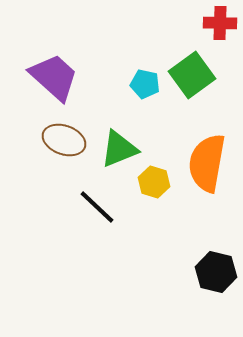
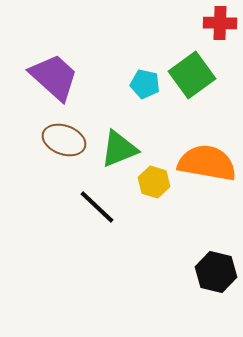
orange semicircle: rotated 90 degrees clockwise
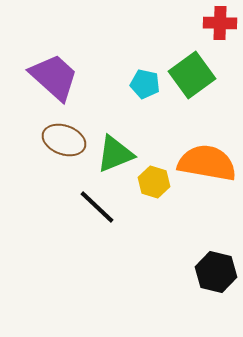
green triangle: moved 4 px left, 5 px down
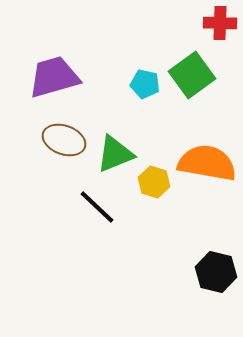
purple trapezoid: rotated 58 degrees counterclockwise
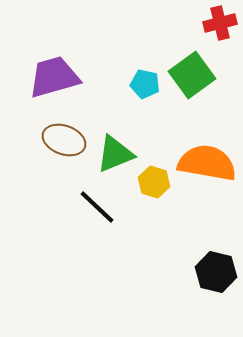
red cross: rotated 16 degrees counterclockwise
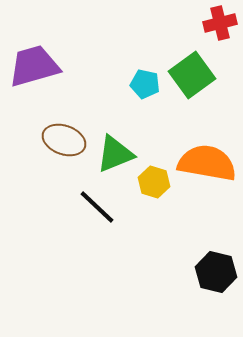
purple trapezoid: moved 20 px left, 11 px up
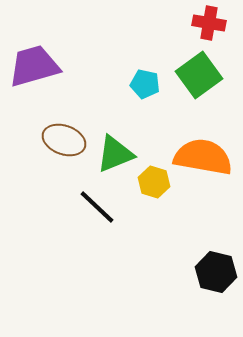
red cross: moved 11 px left; rotated 24 degrees clockwise
green square: moved 7 px right
orange semicircle: moved 4 px left, 6 px up
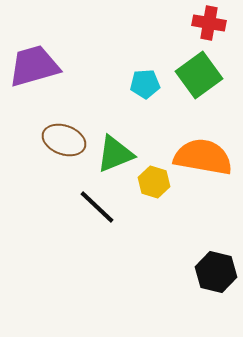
cyan pentagon: rotated 16 degrees counterclockwise
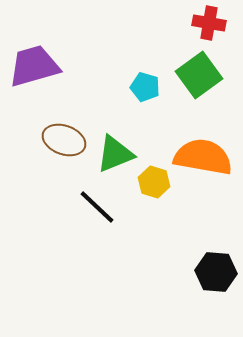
cyan pentagon: moved 3 px down; rotated 20 degrees clockwise
black hexagon: rotated 9 degrees counterclockwise
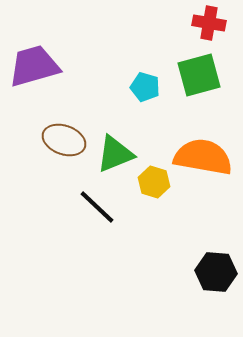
green square: rotated 21 degrees clockwise
